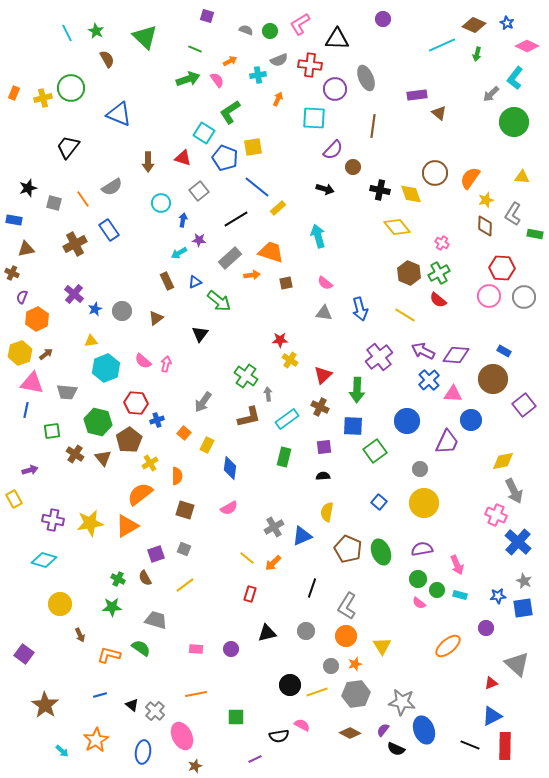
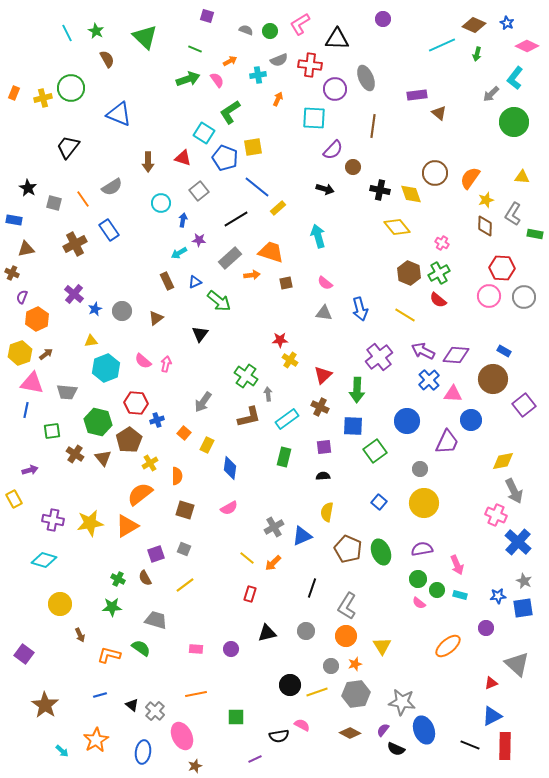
black star at (28, 188): rotated 24 degrees counterclockwise
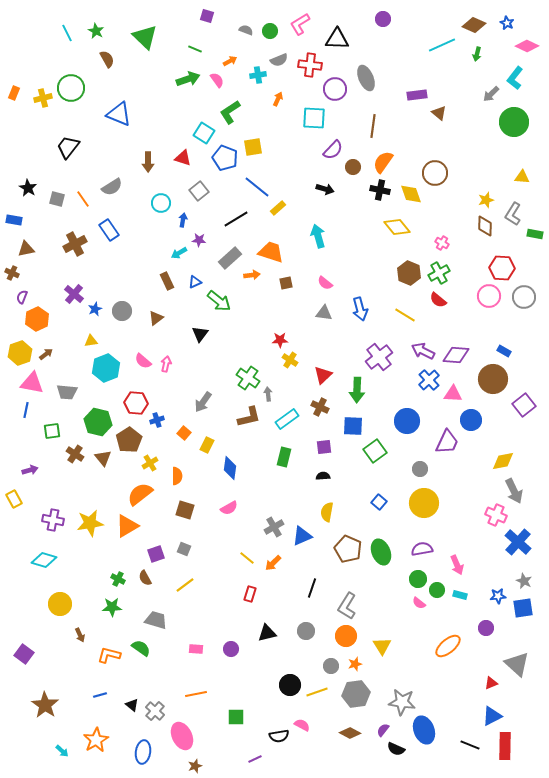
orange semicircle at (470, 178): moved 87 px left, 16 px up
gray square at (54, 203): moved 3 px right, 4 px up
green cross at (246, 376): moved 2 px right, 2 px down
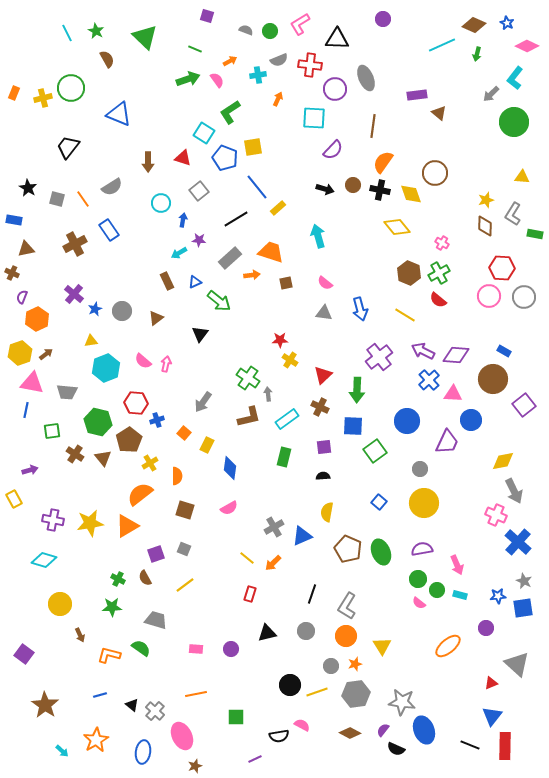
brown circle at (353, 167): moved 18 px down
blue line at (257, 187): rotated 12 degrees clockwise
black line at (312, 588): moved 6 px down
blue triangle at (492, 716): rotated 25 degrees counterclockwise
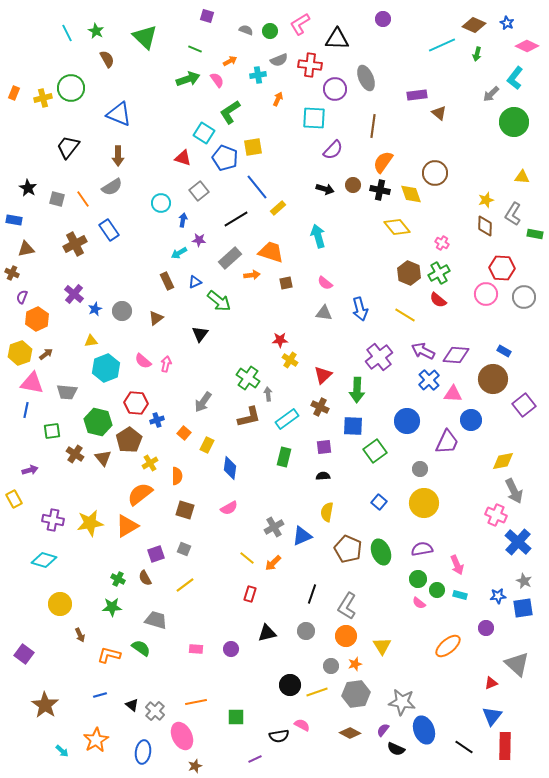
brown arrow at (148, 162): moved 30 px left, 6 px up
pink circle at (489, 296): moved 3 px left, 2 px up
orange line at (196, 694): moved 8 px down
black line at (470, 745): moved 6 px left, 2 px down; rotated 12 degrees clockwise
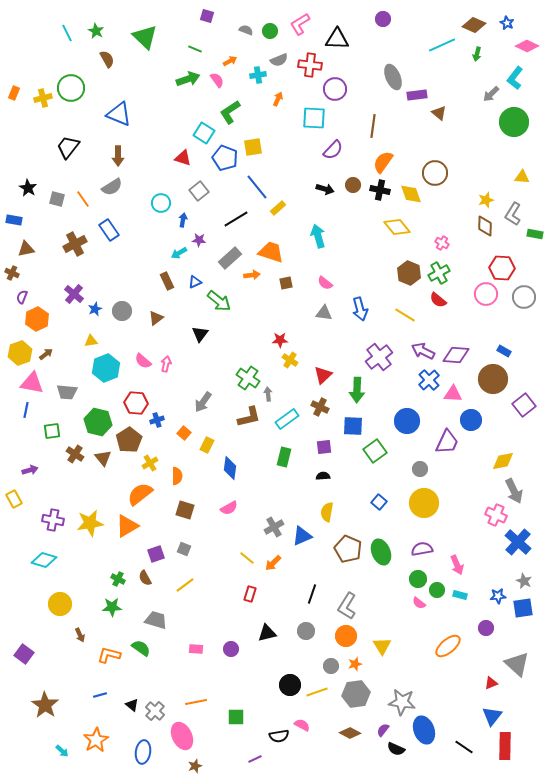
gray ellipse at (366, 78): moved 27 px right, 1 px up
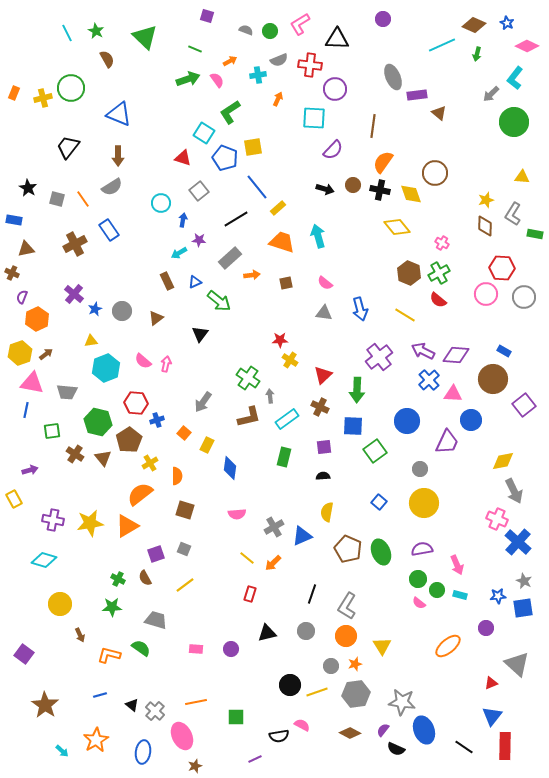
orange trapezoid at (271, 252): moved 11 px right, 10 px up
gray arrow at (268, 394): moved 2 px right, 2 px down
pink semicircle at (229, 508): moved 8 px right, 6 px down; rotated 24 degrees clockwise
pink cross at (496, 515): moved 1 px right, 4 px down
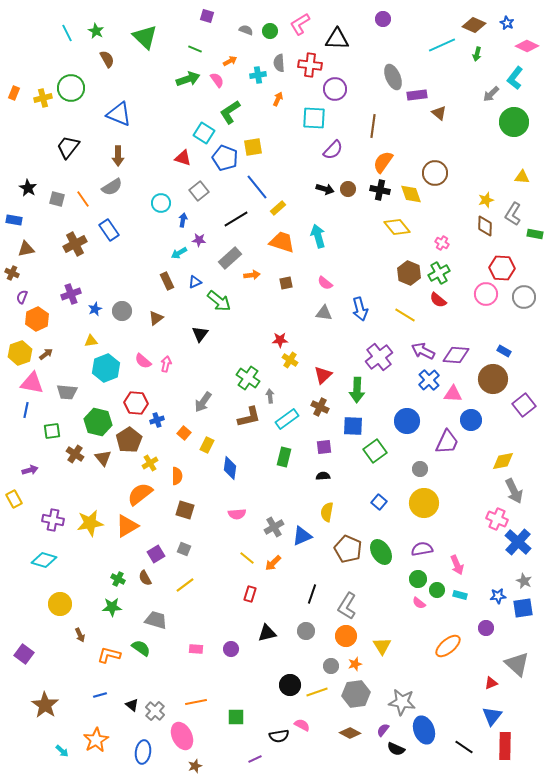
gray semicircle at (279, 60): moved 3 px down; rotated 108 degrees clockwise
brown circle at (353, 185): moved 5 px left, 4 px down
purple cross at (74, 294): moved 3 px left; rotated 30 degrees clockwise
green ellipse at (381, 552): rotated 10 degrees counterclockwise
purple square at (156, 554): rotated 12 degrees counterclockwise
